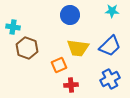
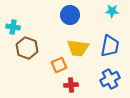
blue trapezoid: rotated 35 degrees counterclockwise
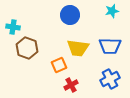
cyan star: rotated 16 degrees counterclockwise
blue trapezoid: rotated 80 degrees clockwise
red cross: rotated 24 degrees counterclockwise
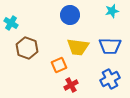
cyan cross: moved 2 px left, 4 px up; rotated 24 degrees clockwise
yellow trapezoid: moved 1 px up
